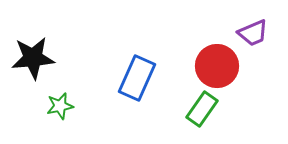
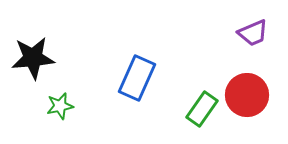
red circle: moved 30 px right, 29 px down
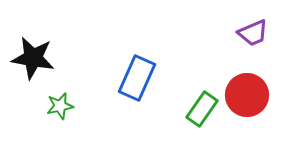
black star: rotated 15 degrees clockwise
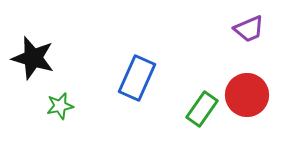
purple trapezoid: moved 4 px left, 4 px up
black star: rotated 6 degrees clockwise
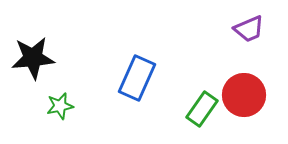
black star: rotated 21 degrees counterclockwise
red circle: moved 3 px left
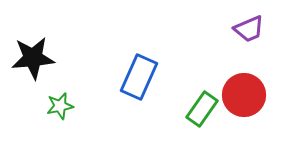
blue rectangle: moved 2 px right, 1 px up
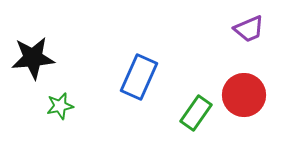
green rectangle: moved 6 px left, 4 px down
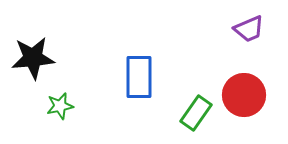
blue rectangle: rotated 24 degrees counterclockwise
